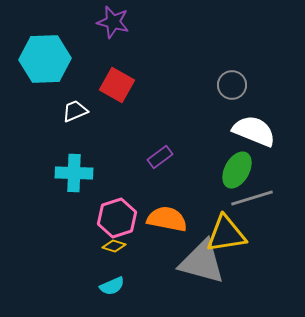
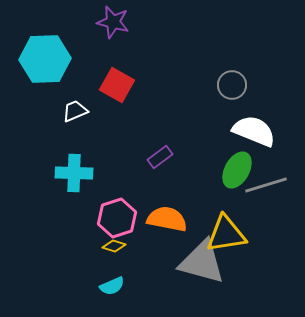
gray line: moved 14 px right, 13 px up
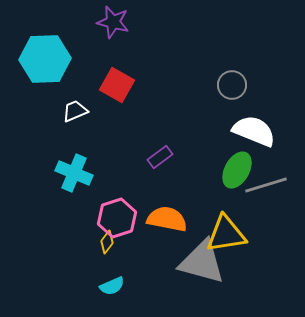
cyan cross: rotated 21 degrees clockwise
yellow diamond: moved 7 px left, 4 px up; rotated 70 degrees counterclockwise
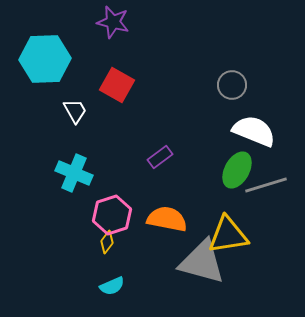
white trapezoid: rotated 84 degrees clockwise
pink hexagon: moved 5 px left, 3 px up
yellow triangle: moved 2 px right, 1 px down
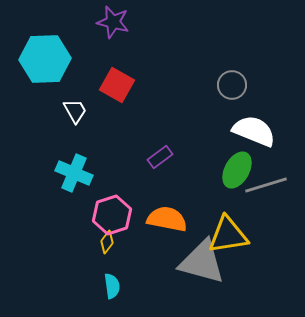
cyan semicircle: rotated 75 degrees counterclockwise
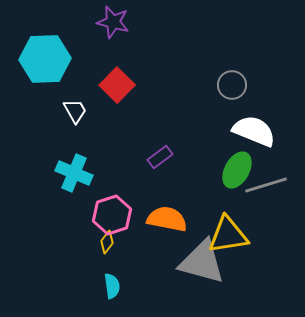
red square: rotated 16 degrees clockwise
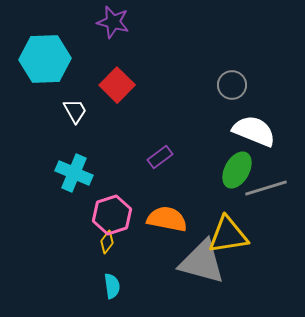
gray line: moved 3 px down
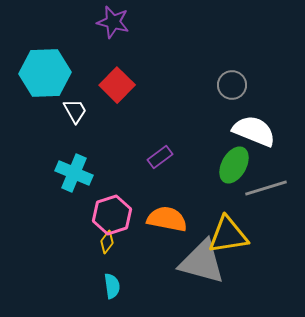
cyan hexagon: moved 14 px down
green ellipse: moved 3 px left, 5 px up
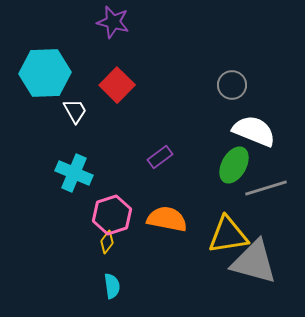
gray triangle: moved 52 px right
